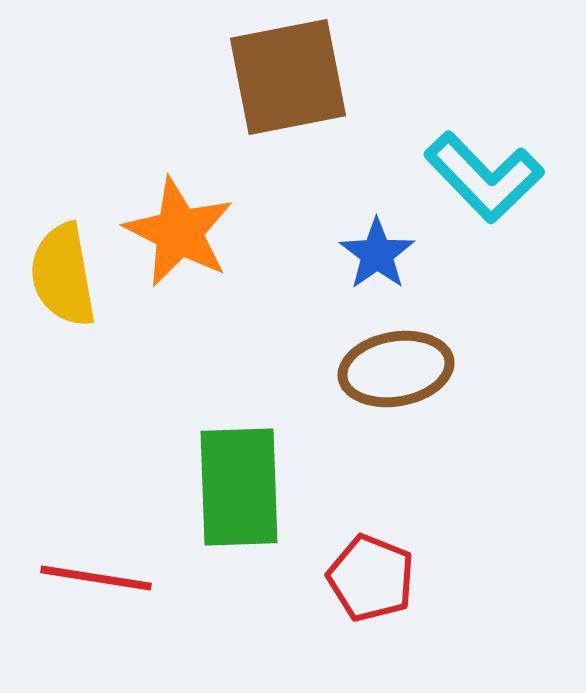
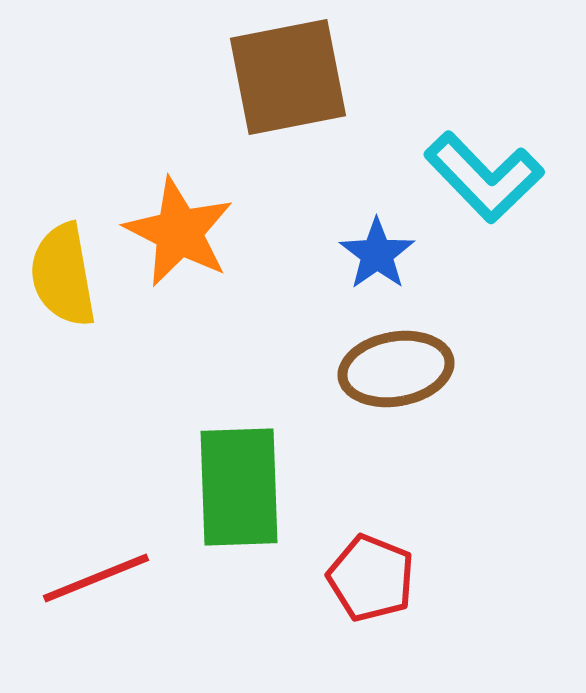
red line: rotated 31 degrees counterclockwise
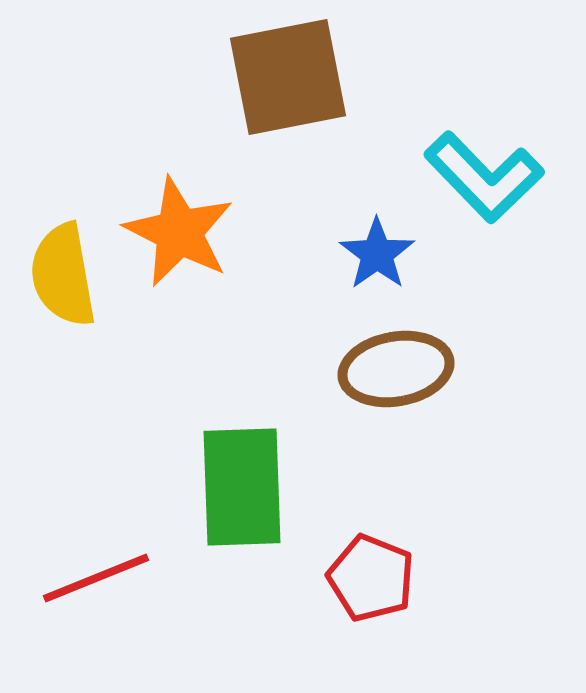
green rectangle: moved 3 px right
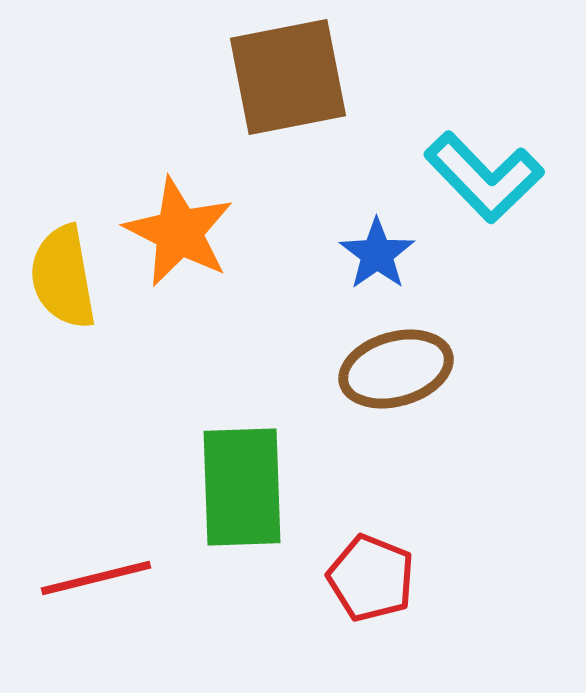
yellow semicircle: moved 2 px down
brown ellipse: rotated 6 degrees counterclockwise
red line: rotated 8 degrees clockwise
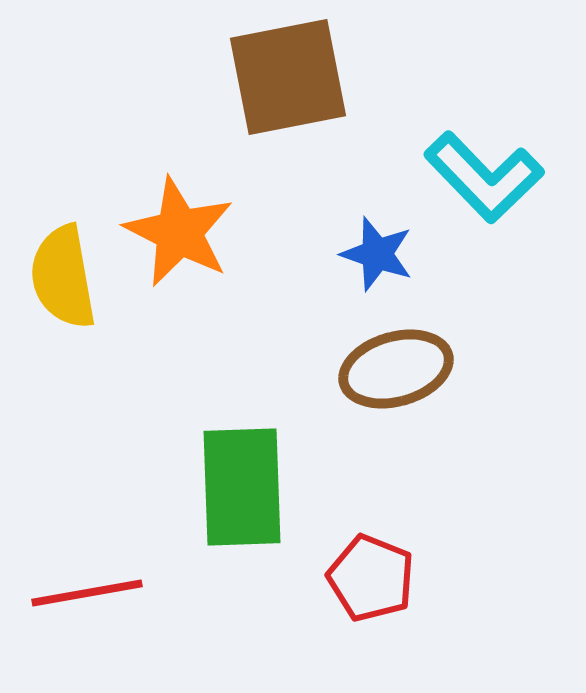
blue star: rotated 18 degrees counterclockwise
red line: moved 9 px left, 15 px down; rotated 4 degrees clockwise
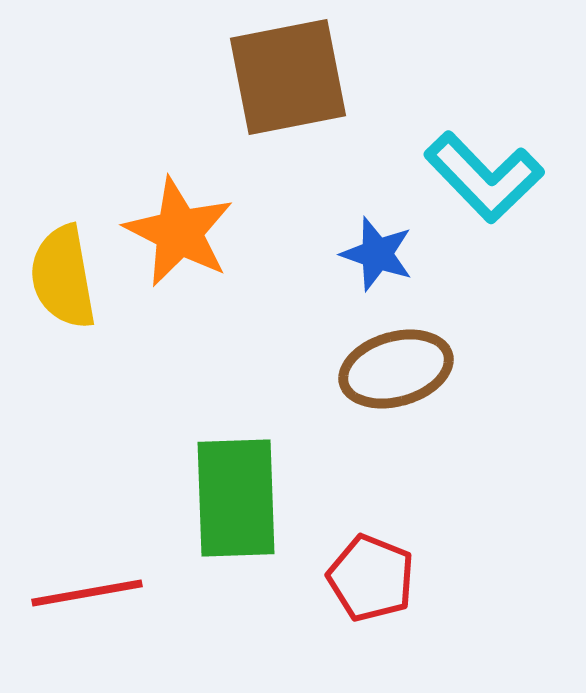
green rectangle: moved 6 px left, 11 px down
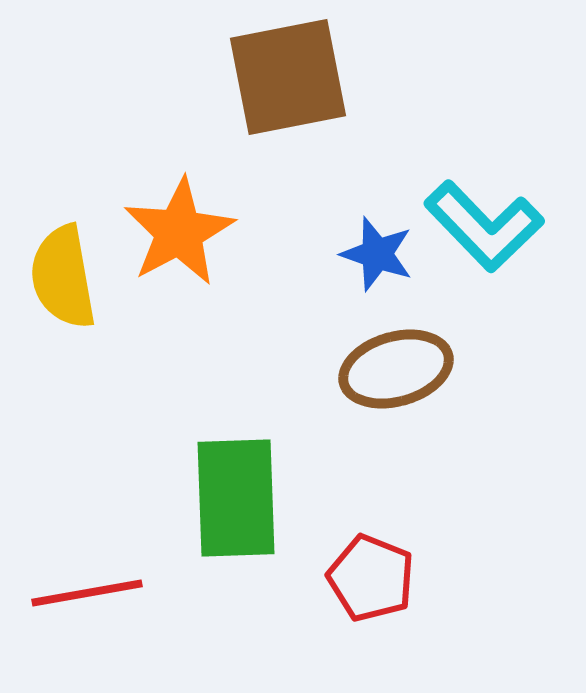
cyan L-shape: moved 49 px down
orange star: rotated 17 degrees clockwise
